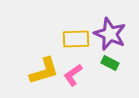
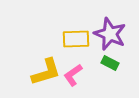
yellow L-shape: moved 2 px right, 1 px down
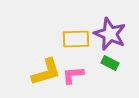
pink L-shape: rotated 30 degrees clockwise
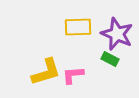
purple star: moved 7 px right
yellow rectangle: moved 2 px right, 12 px up
green rectangle: moved 4 px up
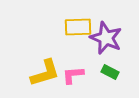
purple star: moved 11 px left, 4 px down
green rectangle: moved 13 px down
yellow L-shape: moved 1 px left, 1 px down
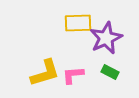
yellow rectangle: moved 4 px up
purple star: rotated 24 degrees clockwise
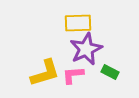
purple star: moved 20 px left, 11 px down
